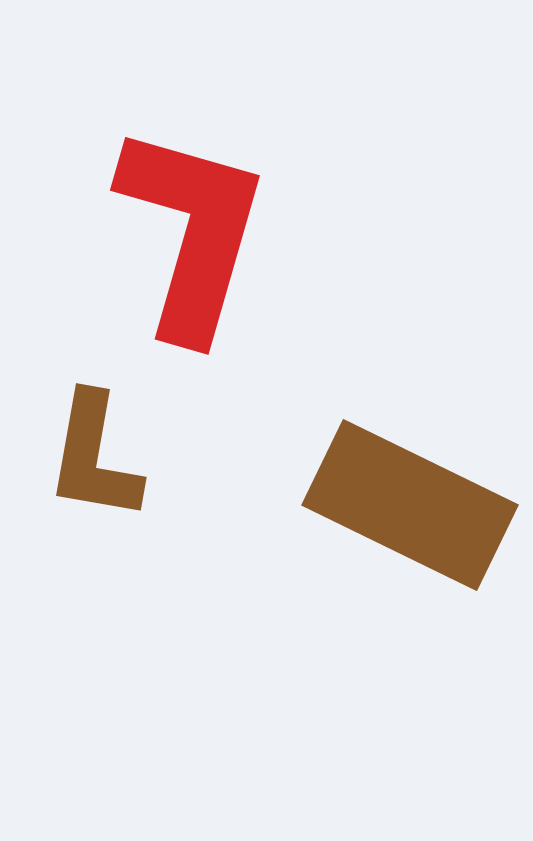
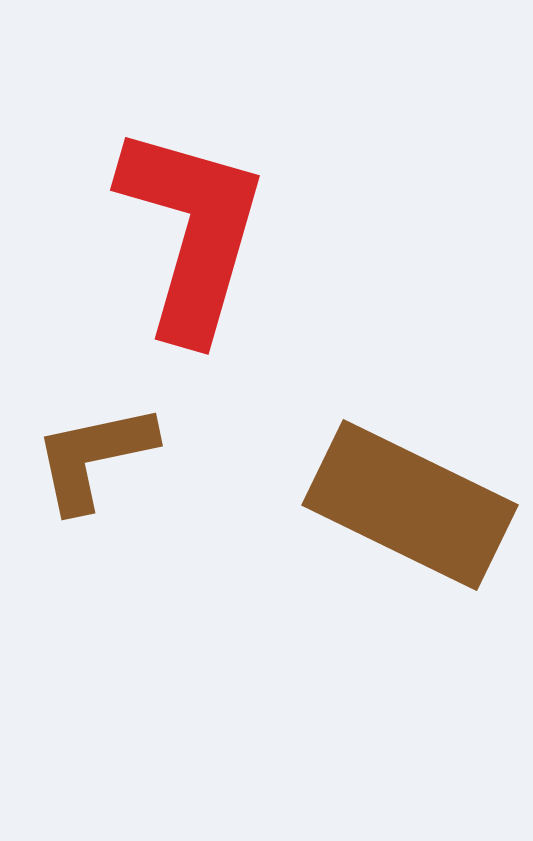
brown L-shape: rotated 68 degrees clockwise
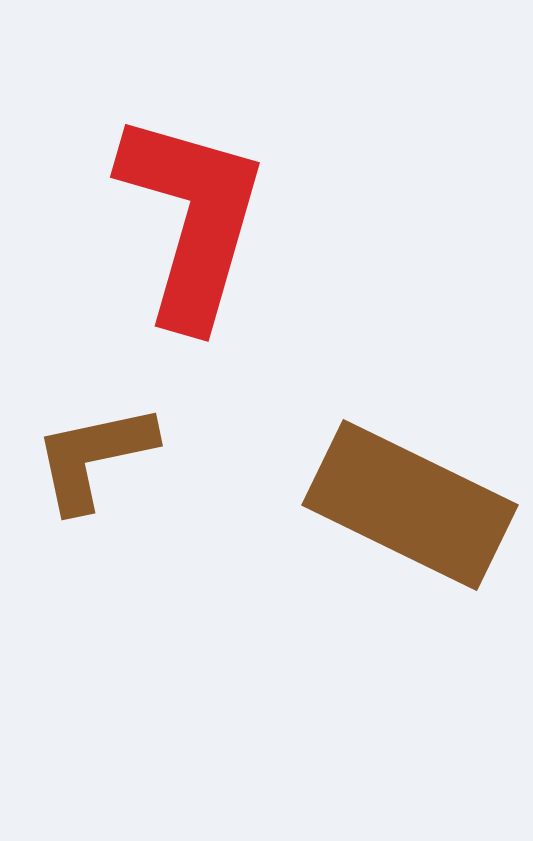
red L-shape: moved 13 px up
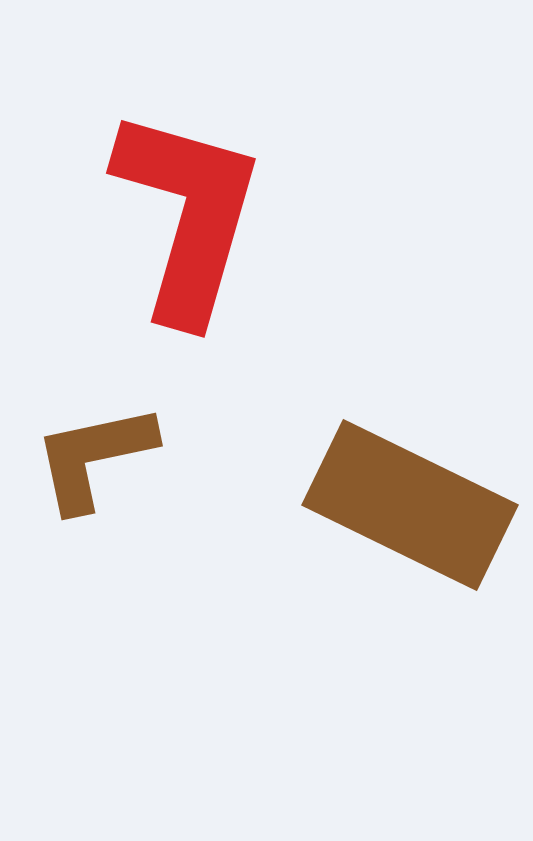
red L-shape: moved 4 px left, 4 px up
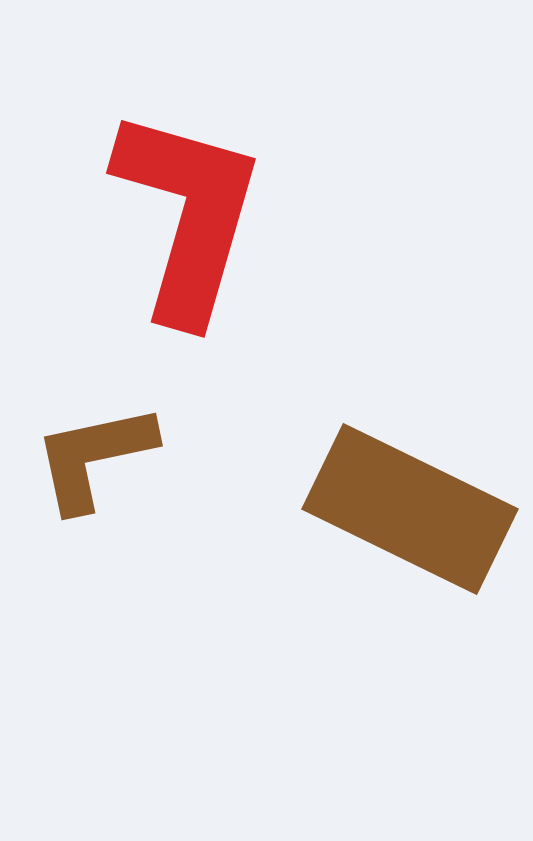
brown rectangle: moved 4 px down
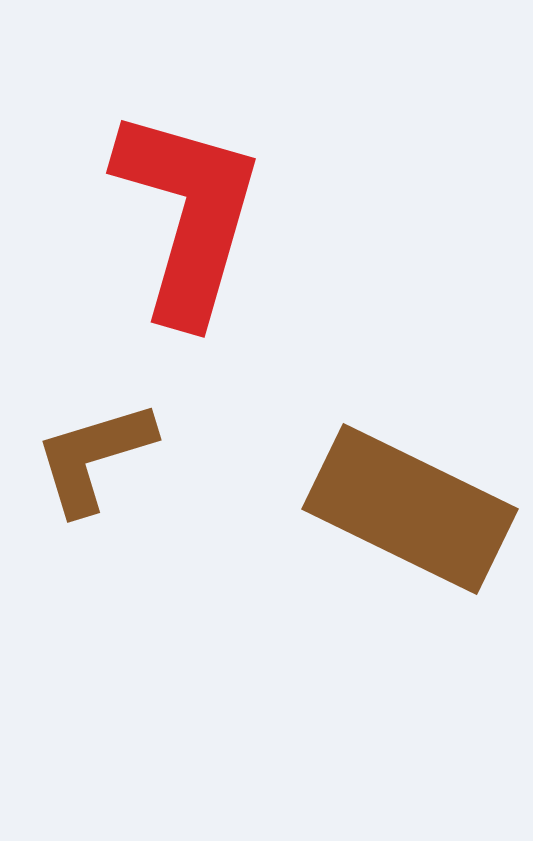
brown L-shape: rotated 5 degrees counterclockwise
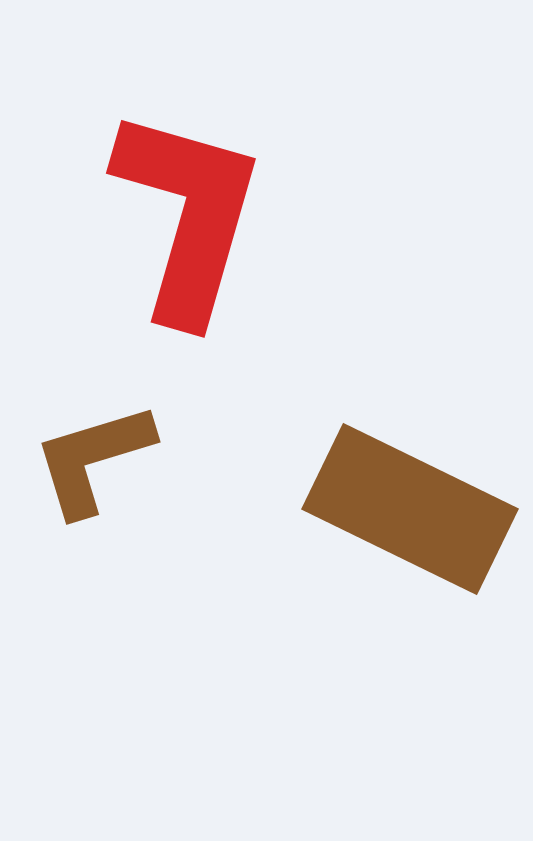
brown L-shape: moved 1 px left, 2 px down
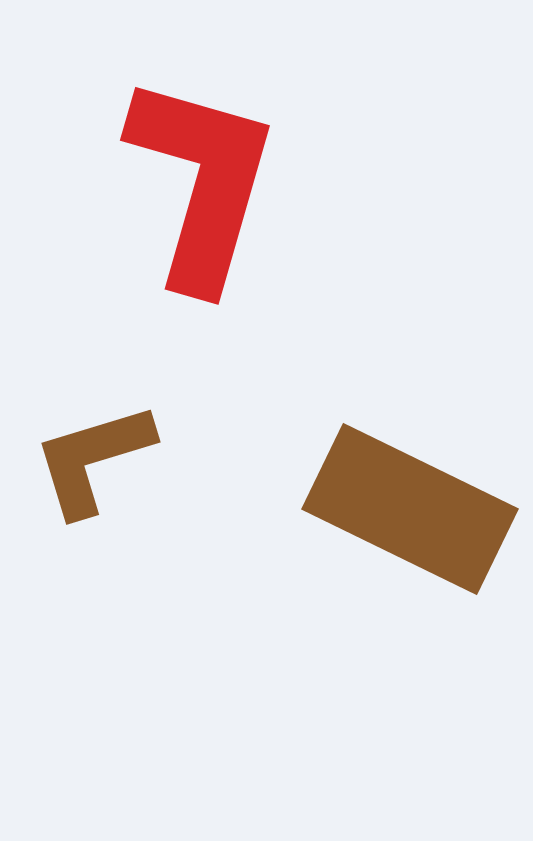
red L-shape: moved 14 px right, 33 px up
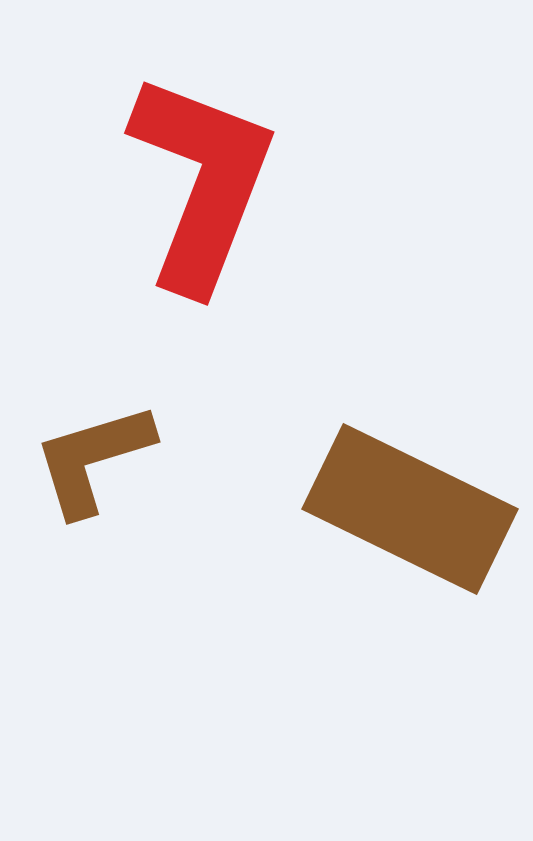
red L-shape: rotated 5 degrees clockwise
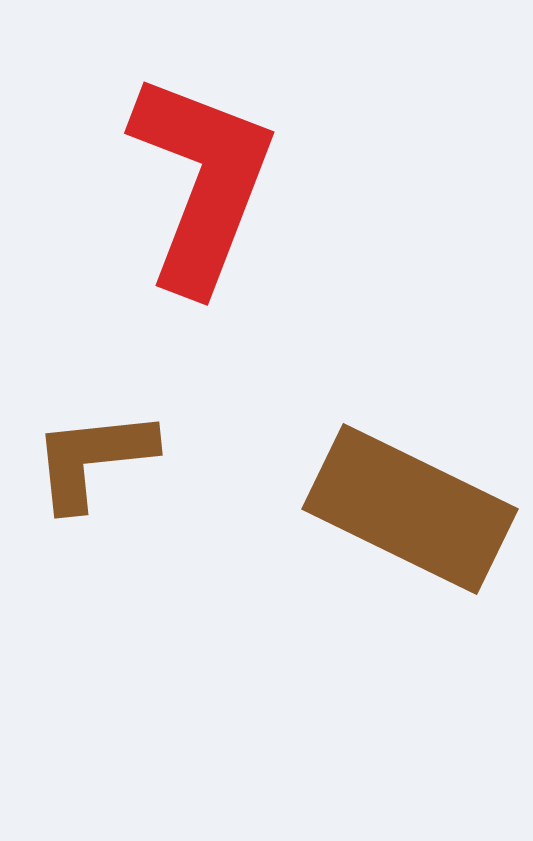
brown L-shape: rotated 11 degrees clockwise
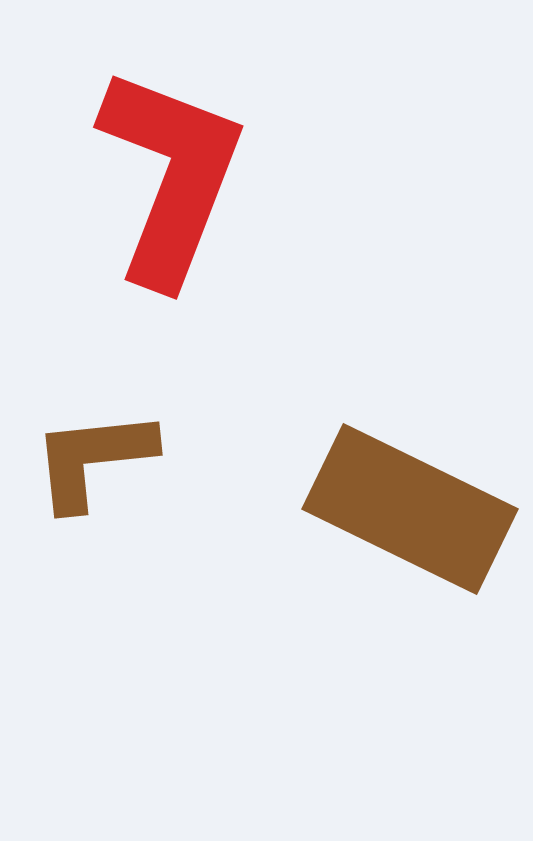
red L-shape: moved 31 px left, 6 px up
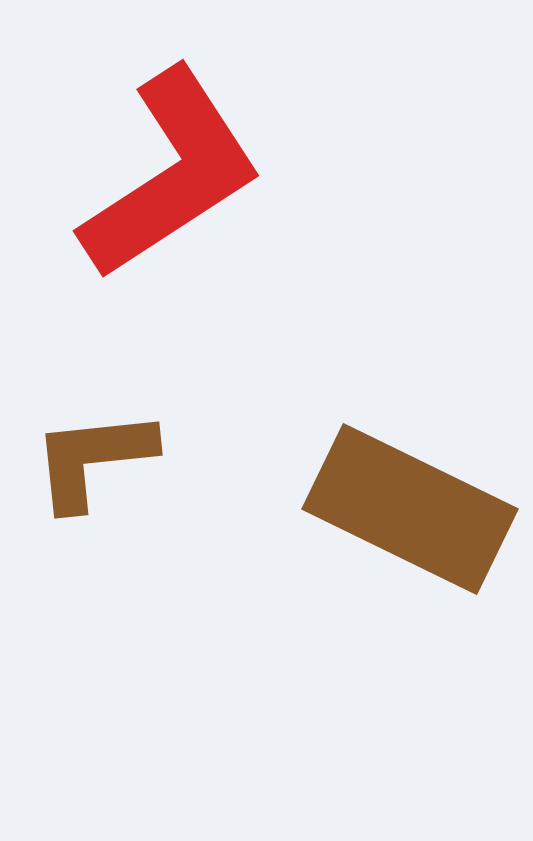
red L-shape: moved 2 px up; rotated 36 degrees clockwise
